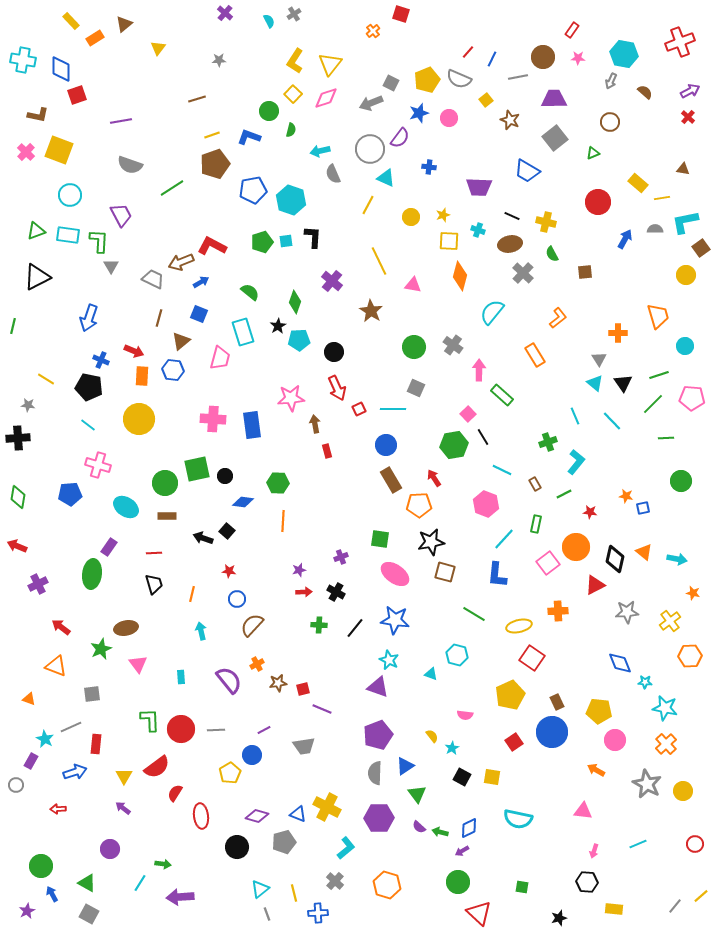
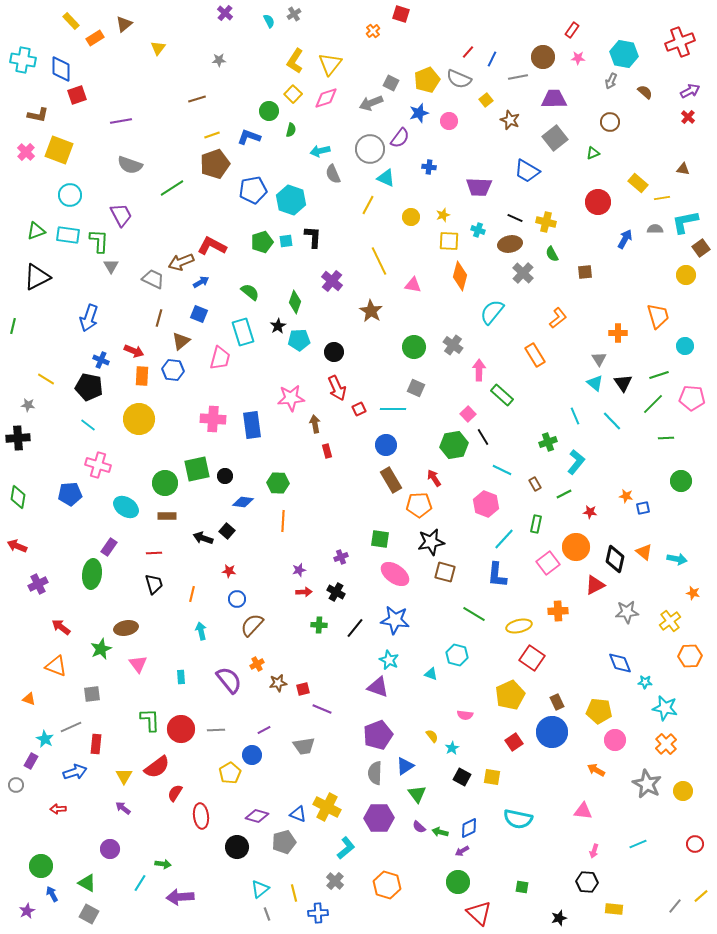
pink circle at (449, 118): moved 3 px down
black line at (512, 216): moved 3 px right, 2 px down
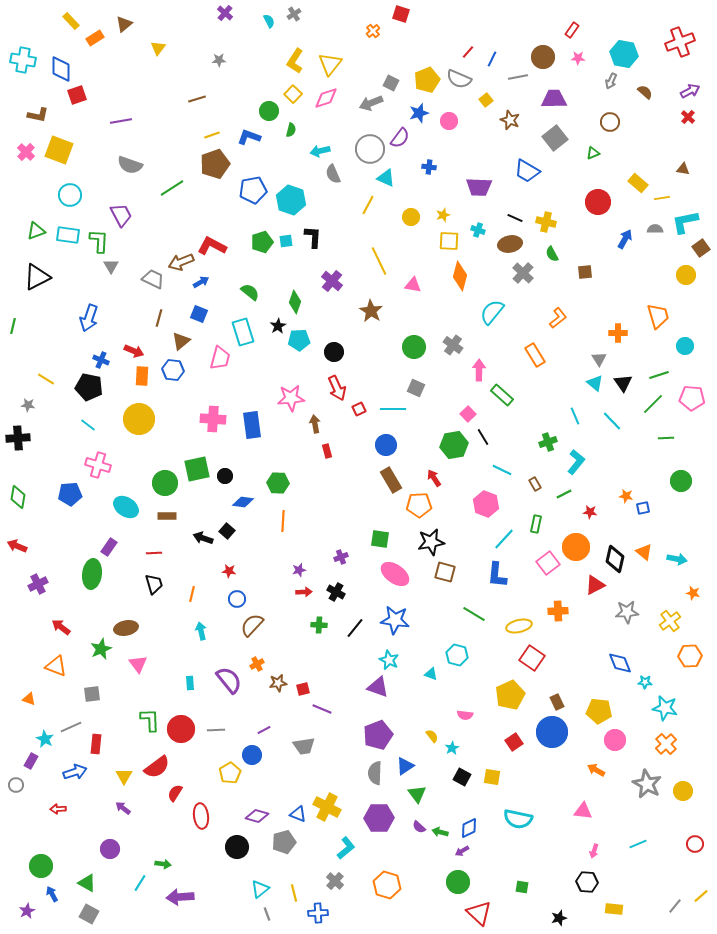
cyan rectangle at (181, 677): moved 9 px right, 6 px down
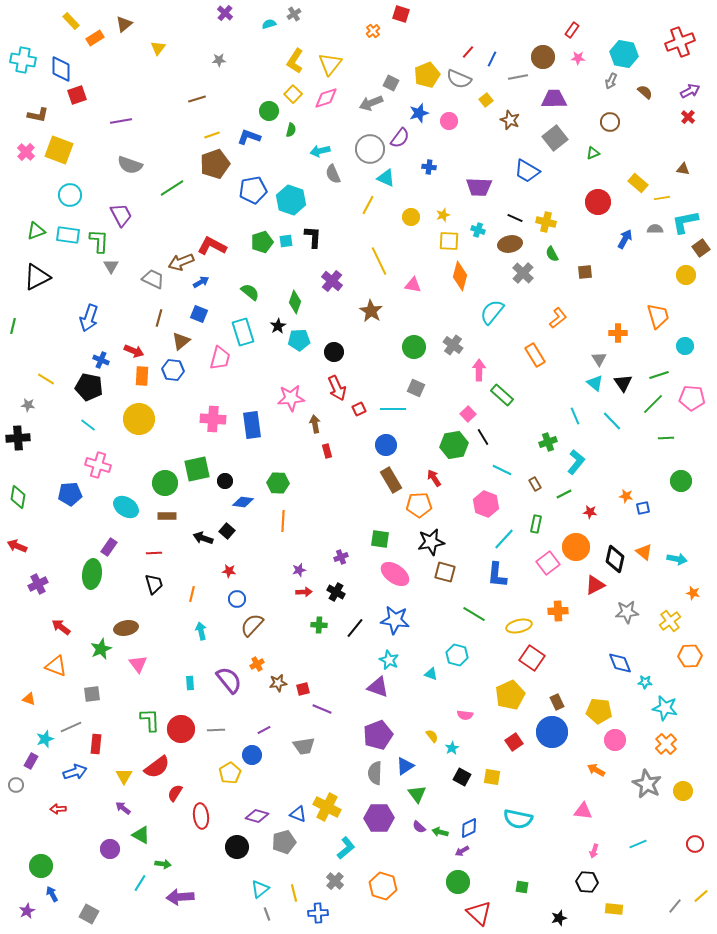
cyan semicircle at (269, 21): moved 3 px down; rotated 80 degrees counterclockwise
yellow pentagon at (427, 80): moved 5 px up
black circle at (225, 476): moved 5 px down
cyan star at (45, 739): rotated 24 degrees clockwise
green triangle at (87, 883): moved 54 px right, 48 px up
orange hexagon at (387, 885): moved 4 px left, 1 px down
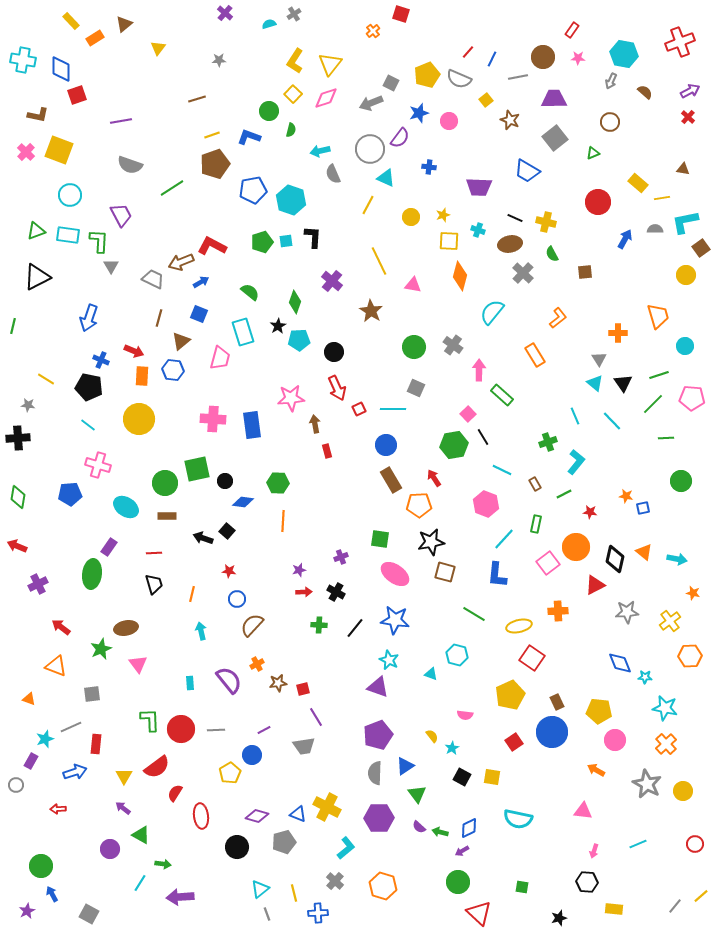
cyan star at (645, 682): moved 5 px up
purple line at (322, 709): moved 6 px left, 8 px down; rotated 36 degrees clockwise
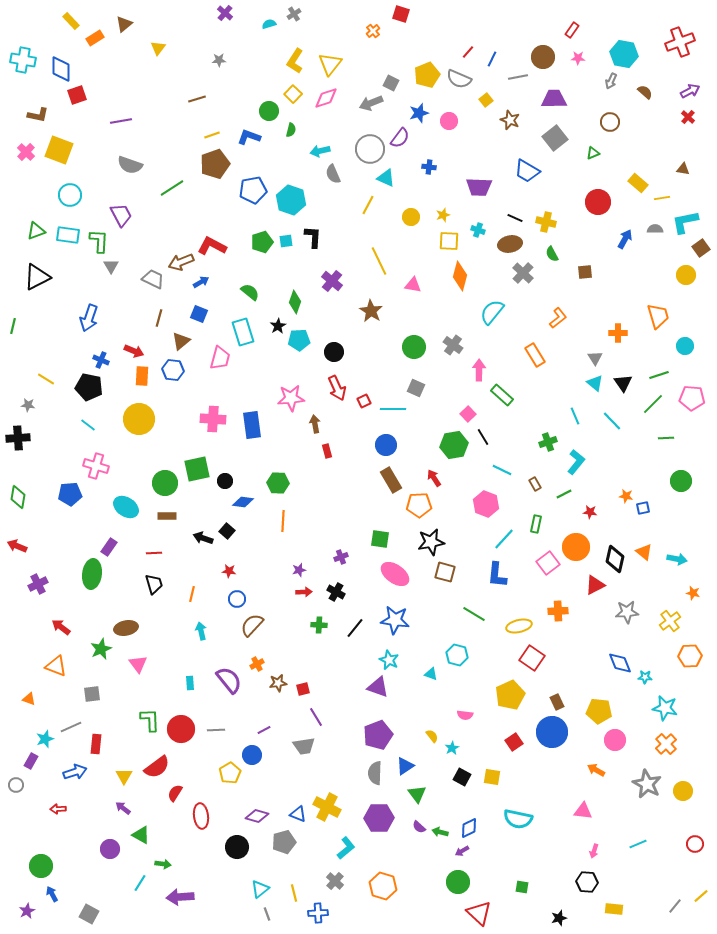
gray triangle at (599, 359): moved 4 px left, 1 px up
red square at (359, 409): moved 5 px right, 8 px up
pink cross at (98, 465): moved 2 px left, 1 px down
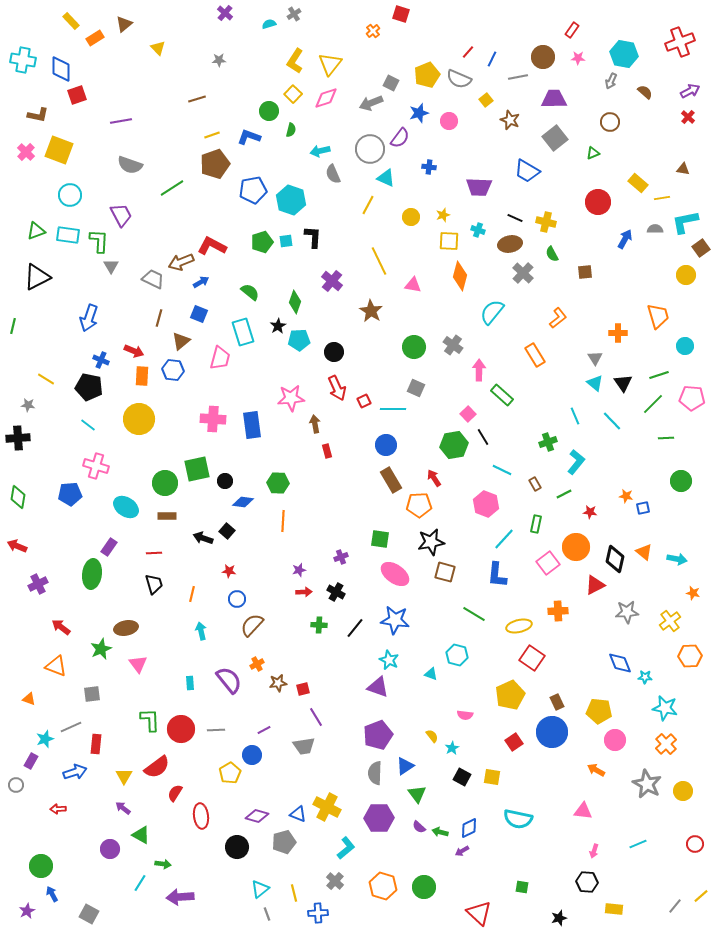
yellow triangle at (158, 48): rotated 21 degrees counterclockwise
green circle at (458, 882): moved 34 px left, 5 px down
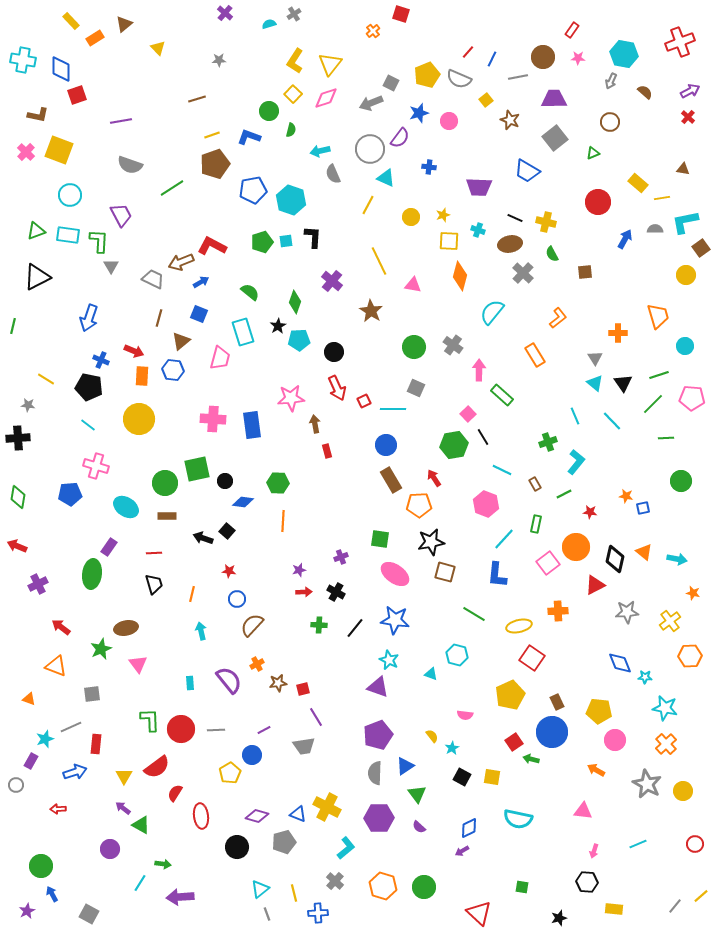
green arrow at (440, 832): moved 91 px right, 73 px up
green triangle at (141, 835): moved 10 px up
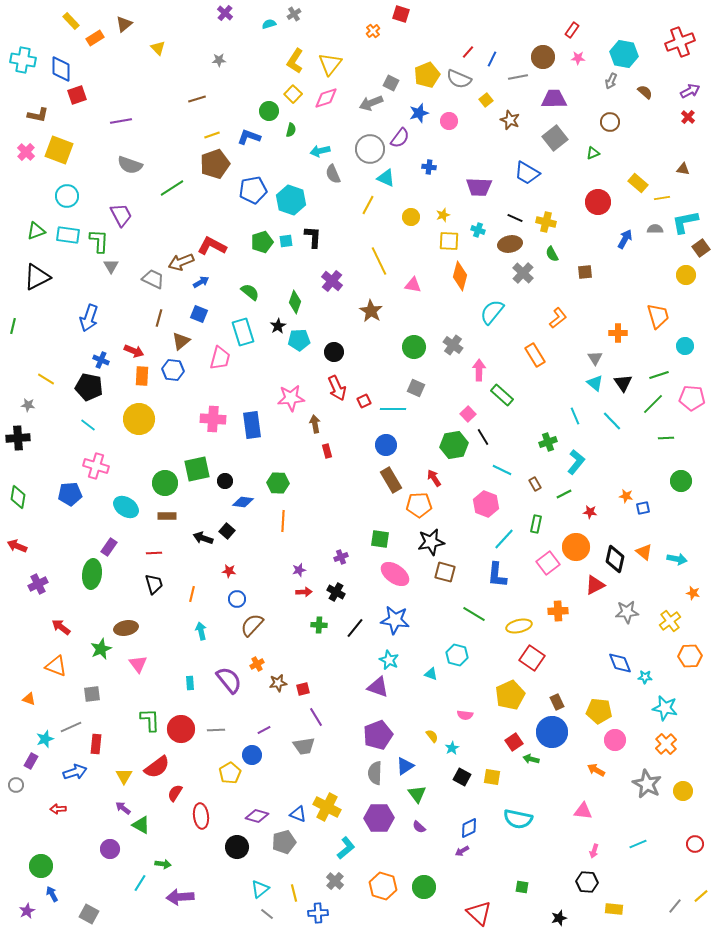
blue trapezoid at (527, 171): moved 2 px down
cyan circle at (70, 195): moved 3 px left, 1 px down
gray line at (267, 914): rotated 32 degrees counterclockwise
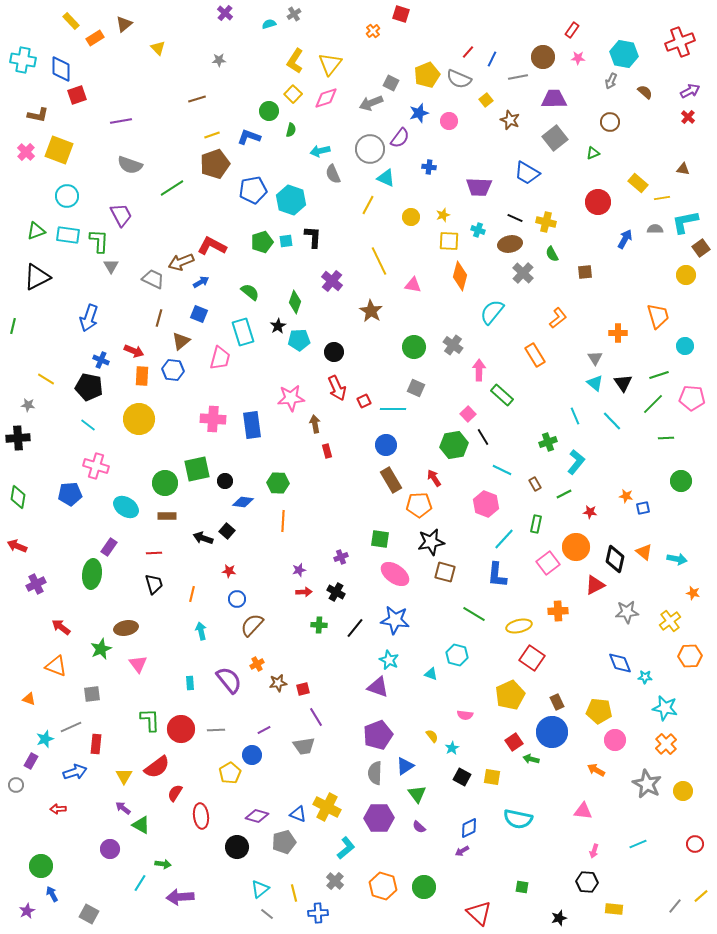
purple cross at (38, 584): moved 2 px left
